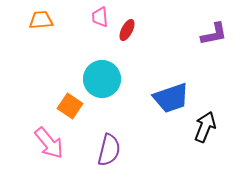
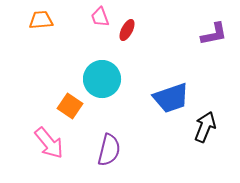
pink trapezoid: rotated 15 degrees counterclockwise
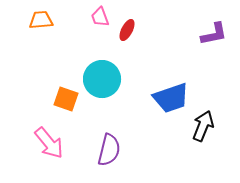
orange square: moved 4 px left, 7 px up; rotated 15 degrees counterclockwise
black arrow: moved 2 px left, 1 px up
